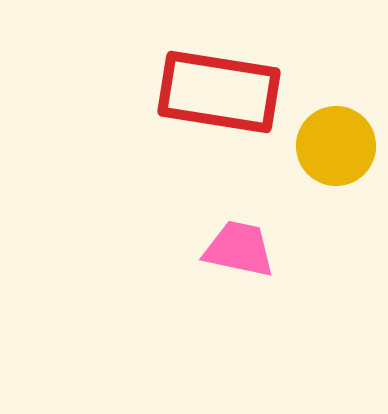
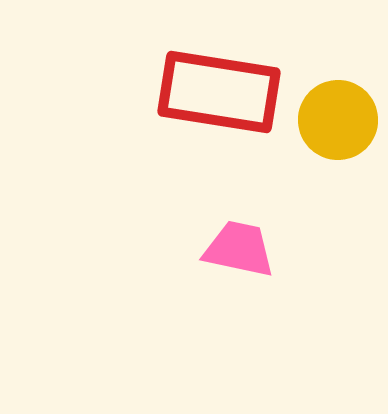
yellow circle: moved 2 px right, 26 px up
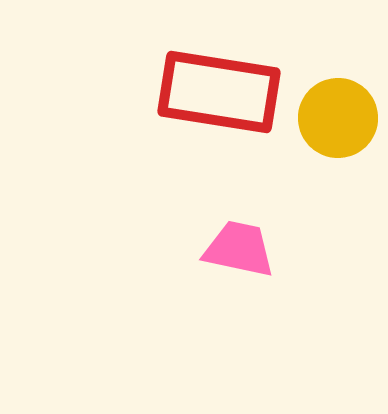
yellow circle: moved 2 px up
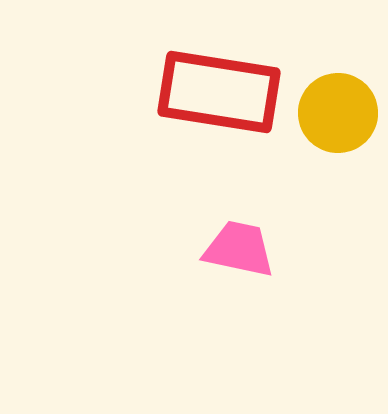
yellow circle: moved 5 px up
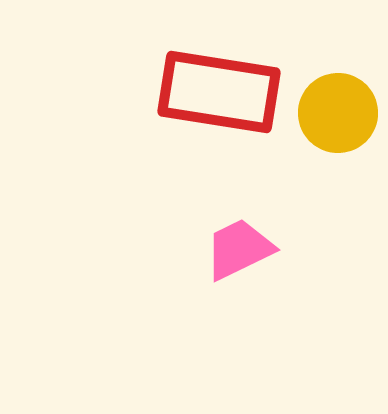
pink trapezoid: rotated 38 degrees counterclockwise
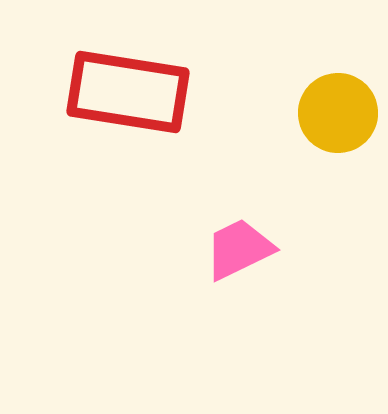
red rectangle: moved 91 px left
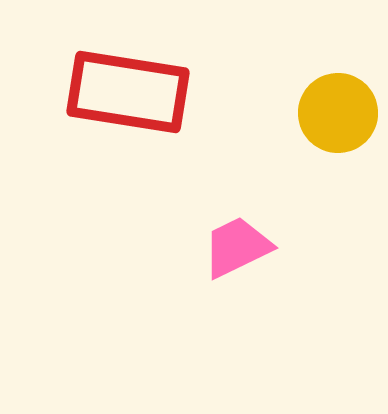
pink trapezoid: moved 2 px left, 2 px up
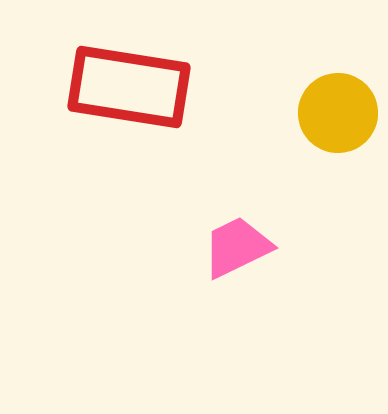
red rectangle: moved 1 px right, 5 px up
